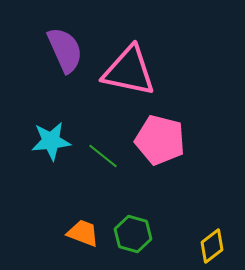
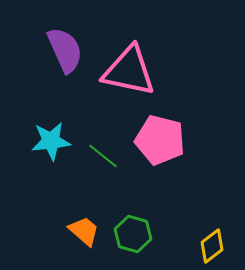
orange trapezoid: moved 1 px right, 2 px up; rotated 20 degrees clockwise
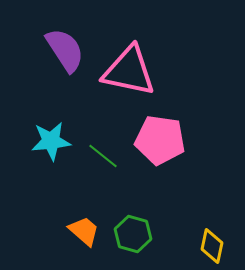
purple semicircle: rotated 9 degrees counterclockwise
pink pentagon: rotated 6 degrees counterclockwise
yellow diamond: rotated 40 degrees counterclockwise
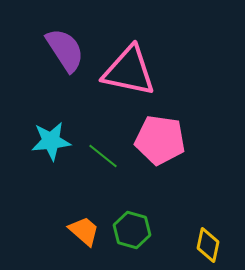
green hexagon: moved 1 px left, 4 px up
yellow diamond: moved 4 px left, 1 px up
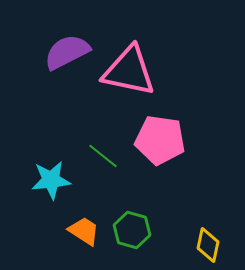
purple semicircle: moved 2 px right, 2 px down; rotated 84 degrees counterclockwise
cyan star: moved 39 px down
orange trapezoid: rotated 8 degrees counterclockwise
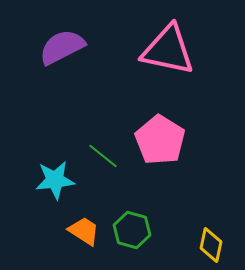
purple semicircle: moved 5 px left, 5 px up
pink triangle: moved 39 px right, 21 px up
pink pentagon: rotated 24 degrees clockwise
cyan star: moved 4 px right
yellow diamond: moved 3 px right
